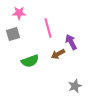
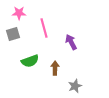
pink line: moved 4 px left
brown arrow: moved 3 px left, 14 px down; rotated 120 degrees clockwise
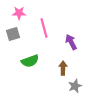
brown arrow: moved 8 px right
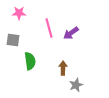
pink line: moved 5 px right
gray square: moved 6 px down; rotated 24 degrees clockwise
purple arrow: moved 9 px up; rotated 98 degrees counterclockwise
green semicircle: rotated 78 degrees counterclockwise
gray star: moved 1 px right, 1 px up
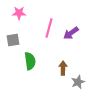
pink line: rotated 30 degrees clockwise
gray square: rotated 16 degrees counterclockwise
gray star: moved 2 px right, 3 px up
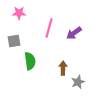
purple arrow: moved 3 px right
gray square: moved 1 px right, 1 px down
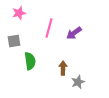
pink star: rotated 16 degrees counterclockwise
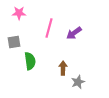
pink star: rotated 16 degrees clockwise
gray square: moved 1 px down
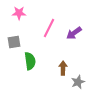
pink line: rotated 12 degrees clockwise
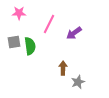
pink line: moved 4 px up
green semicircle: moved 15 px up
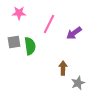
gray star: moved 1 px down
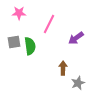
purple arrow: moved 2 px right, 5 px down
